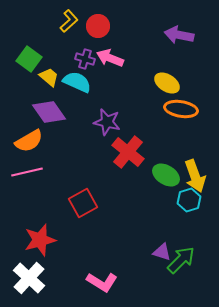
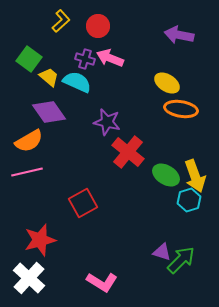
yellow L-shape: moved 8 px left
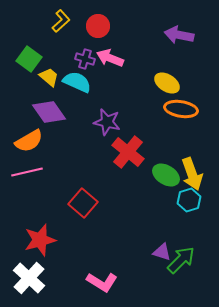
yellow arrow: moved 3 px left, 2 px up
red square: rotated 20 degrees counterclockwise
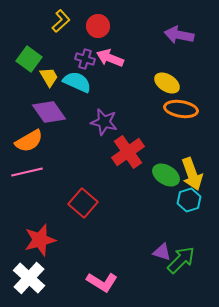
yellow trapezoid: rotated 20 degrees clockwise
purple star: moved 3 px left
red cross: rotated 16 degrees clockwise
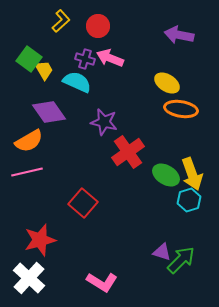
yellow trapezoid: moved 5 px left, 7 px up
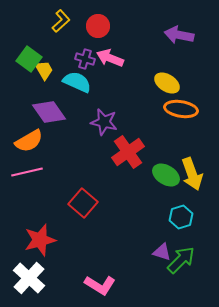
cyan hexagon: moved 8 px left, 17 px down
pink L-shape: moved 2 px left, 3 px down
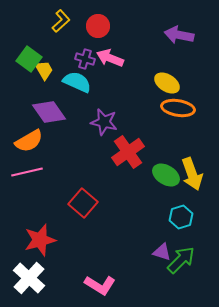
orange ellipse: moved 3 px left, 1 px up
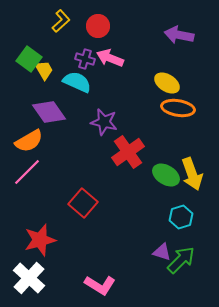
pink line: rotated 32 degrees counterclockwise
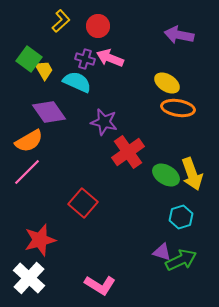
green arrow: rotated 20 degrees clockwise
